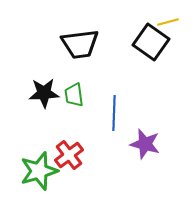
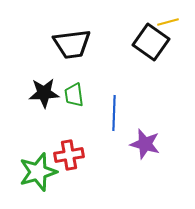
black trapezoid: moved 8 px left
red cross: rotated 28 degrees clockwise
green star: moved 1 px left, 1 px down
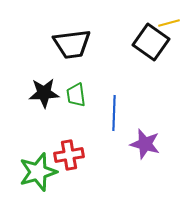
yellow line: moved 1 px right, 1 px down
green trapezoid: moved 2 px right
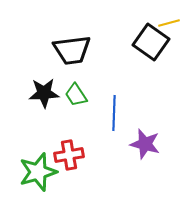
black trapezoid: moved 6 px down
green trapezoid: rotated 25 degrees counterclockwise
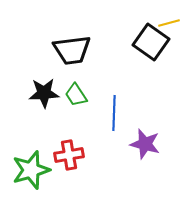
green star: moved 7 px left, 2 px up
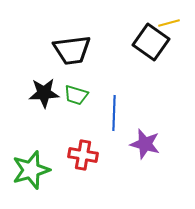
green trapezoid: rotated 40 degrees counterclockwise
red cross: moved 14 px right; rotated 20 degrees clockwise
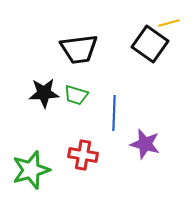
black square: moved 1 px left, 2 px down
black trapezoid: moved 7 px right, 1 px up
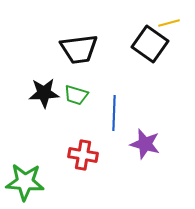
green star: moved 6 px left, 12 px down; rotated 21 degrees clockwise
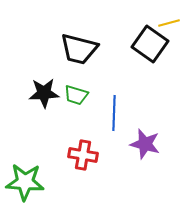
black trapezoid: rotated 21 degrees clockwise
